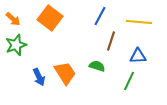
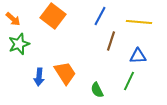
orange square: moved 3 px right, 2 px up
green star: moved 3 px right, 1 px up
green semicircle: moved 24 px down; rotated 133 degrees counterclockwise
blue arrow: rotated 30 degrees clockwise
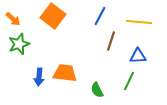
orange trapezoid: rotated 50 degrees counterclockwise
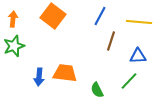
orange arrow: rotated 126 degrees counterclockwise
green star: moved 5 px left, 2 px down
green line: rotated 18 degrees clockwise
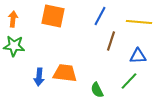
orange square: rotated 25 degrees counterclockwise
green star: rotated 25 degrees clockwise
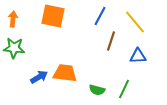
yellow line: moved 4 px left; rotated 45 degrees clockwise
green star: moved 2 px down
blue arrow: rotated 126 degrees counterclockwise
green line: moved 5 px left, 8 px down; rotated 18 degrees counterclockwise
green semicircle: rotated 49 degrees counterclockwise
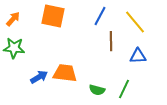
orange arrow: rotated 35 degrees clockwise
brown line: rotated 18 degrees counterclockwise
